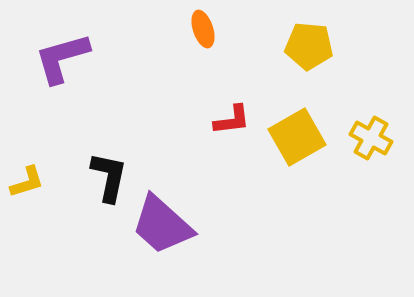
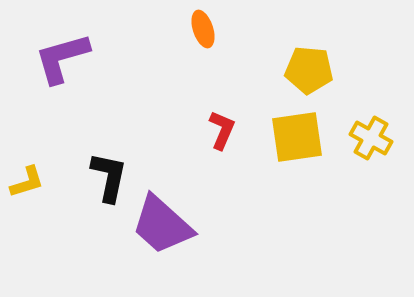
yellow pentagon: moved 24 px down
red L-shape: moved 10 px left, 10 px down; rotated 60 degrees counterclockwise
yellow square: rotated 22 degrees clockwise
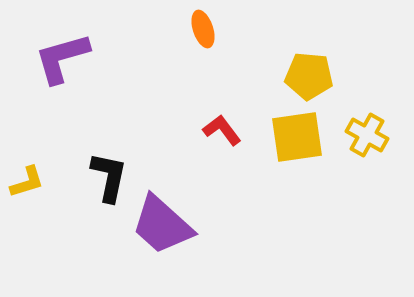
yellow pentagon: moved 6 px down
red L-shape: rotated 60 degrees counterclockwise
yellow cross: moved 4 px left, 3 px up
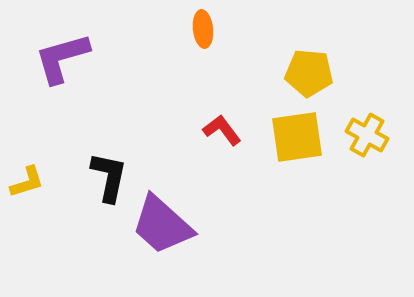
orange ellipse: rotated 12 degrees clockwise
yellow pentagon: moved 3 px up
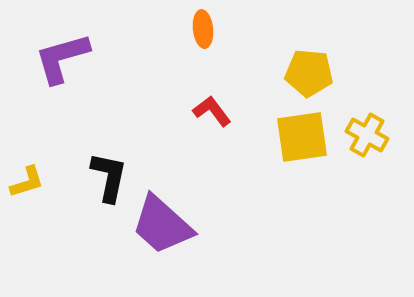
red L-shape: moved 10 px left, 19 px up
yellow square: moved 5 px right
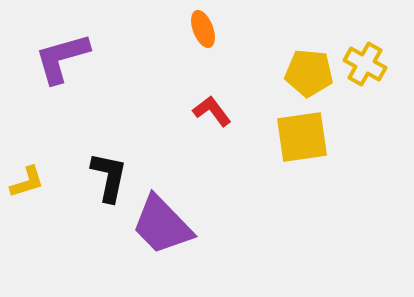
orange ellipse: rotated 15 degrees counterclockwise
yellow cross: moved 2 px left, 71 px up
purple trapezoid: rotated 4 degrees clockwise
